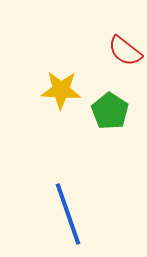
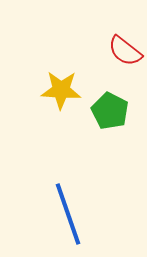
green pentagon: rotated 6 degrees counterclockwise
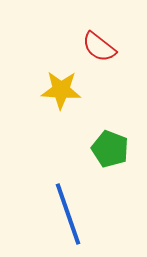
red semicircle: moved 26 px left, 4 px up
green pentagon: moved 38 px down; rotated 6 degrees counterclockwise
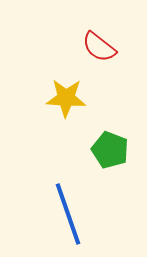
yellow star: moved 5 px right, 8 px down
green pentagon: moved 1 px down
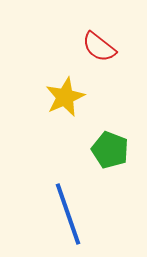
yellow star: moved 1 px left, 1 px up; rotated 27 degrees counterclockwise
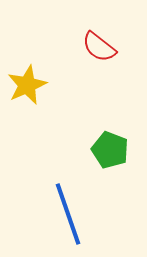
yellow star: moved 38 px left, 12 px up
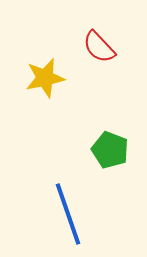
red semicircle: rotated 9 degrees clockwise
yellow star: moved 18 px right, 7 px up; rotated 12 degrees clockwise
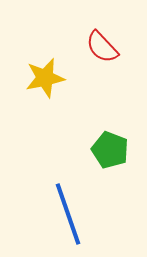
red semicircle: moved 3 px right
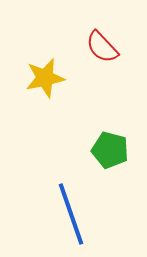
green pentagon: rotated 6 degrees counterclockwise
blue line: moved 3 px right
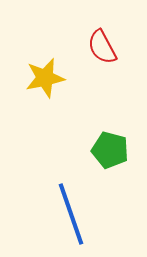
red semicircle: rotated 15 degrees clockwise
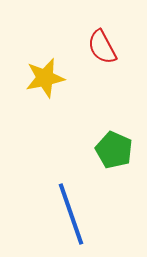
green pentagon: moved 4 px right; rotated 9 degrees clockwise
